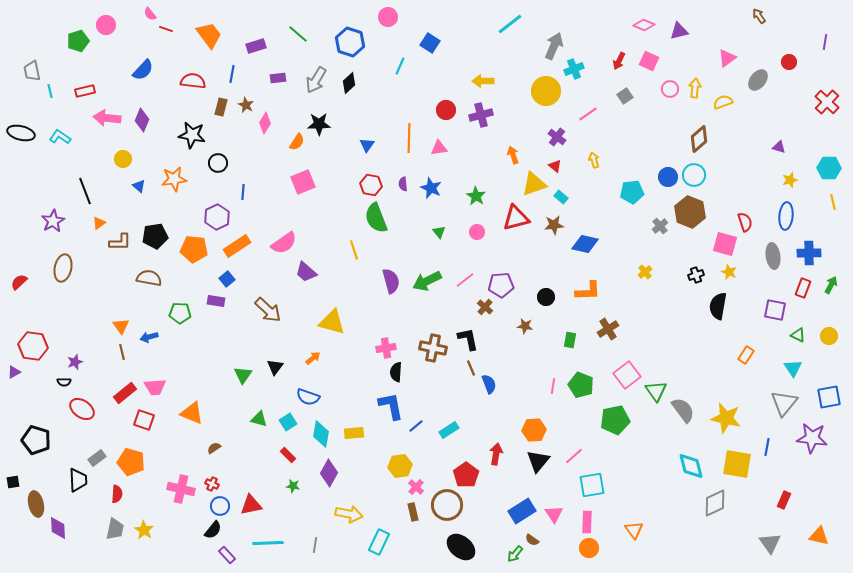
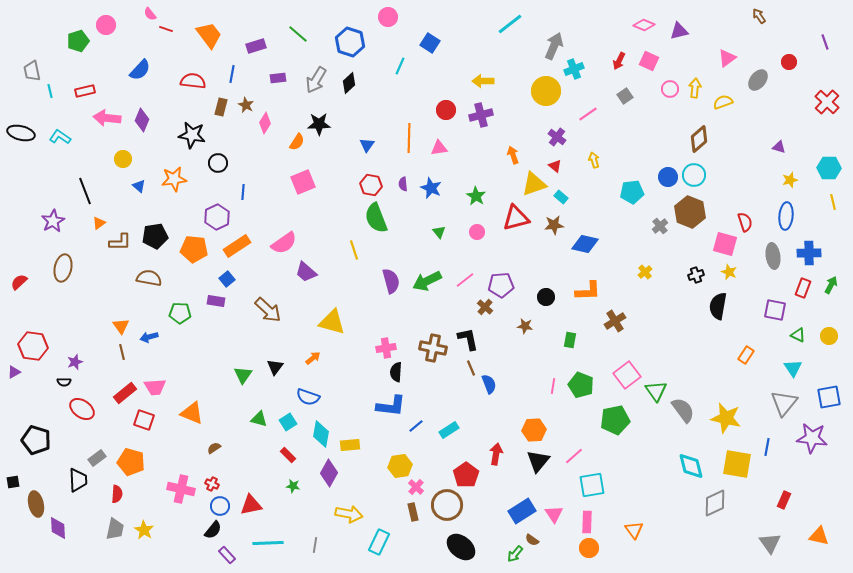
purple line at (825, 42): rotated 28 degrees counterclockwise
blue semicircle at (143, 70): moved 3 px left
brown cross at (608, 329): moved 7 px right, 8 px up
blue L-shape at (391, 406): rotated 108 degrees clockwise
yellow rectangle at (354, 433): moved 4 px left, 12 px down
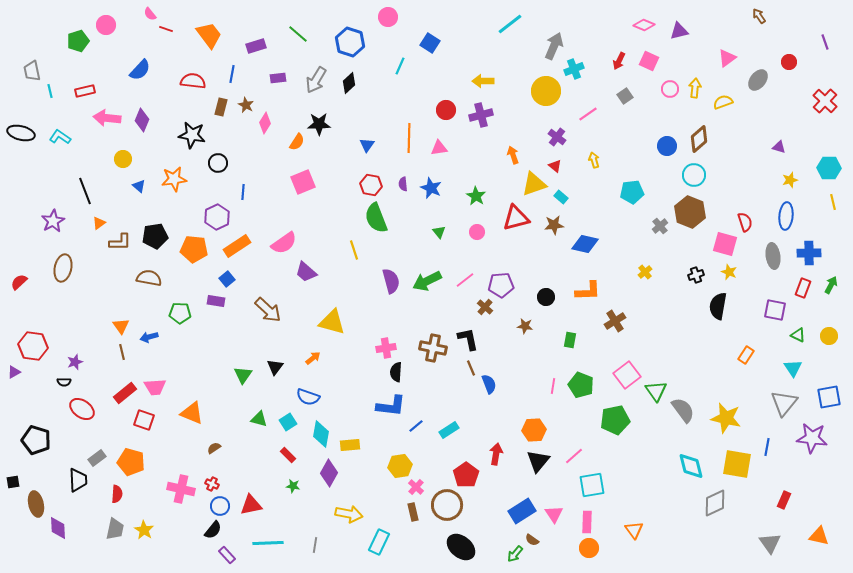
red cross at (827, 102): moved 2 px left, 1 px up
blue circle at (668, 177): moved 1 px left, 31 px up
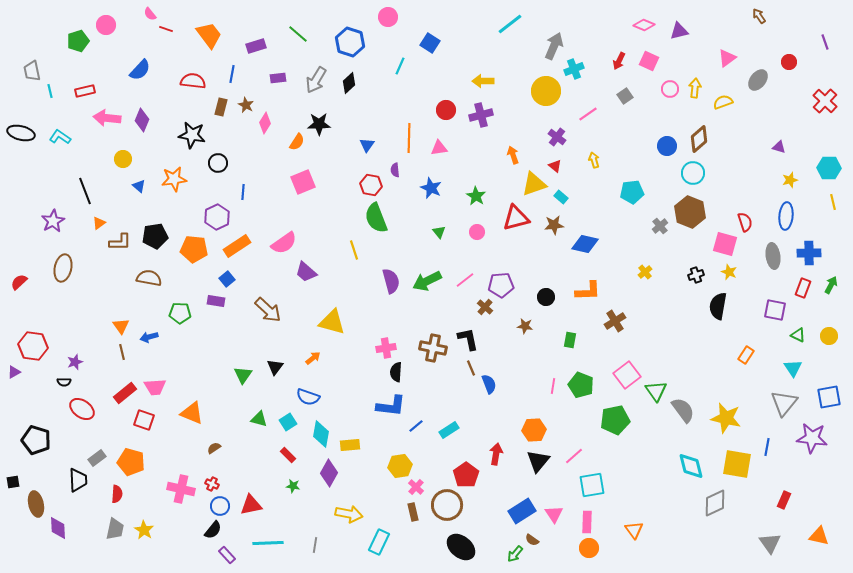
cyan circle at (694, 175): moved 1 px left, 2 px up
purple semicircle at (403, 184): moved 8 px left, 14 px up
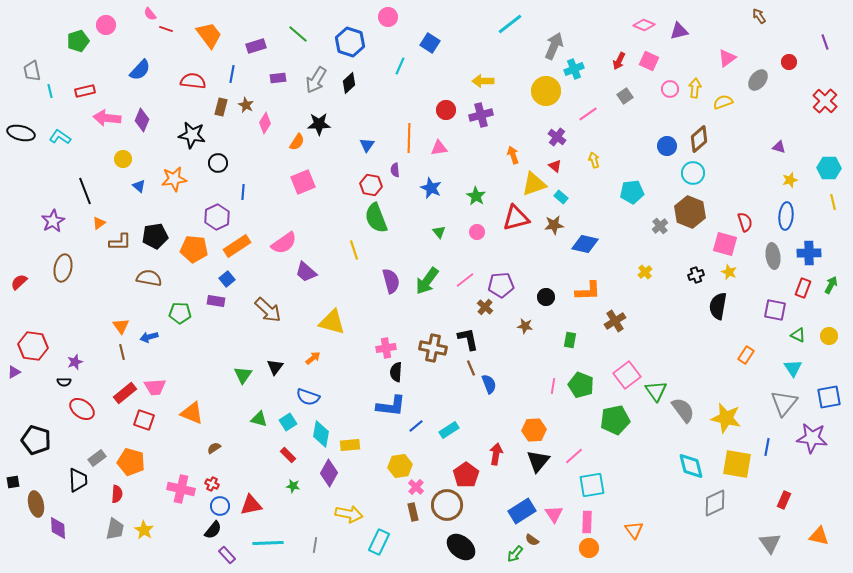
green arrow at (427, 281): rotated 28 degrees counterclockwise
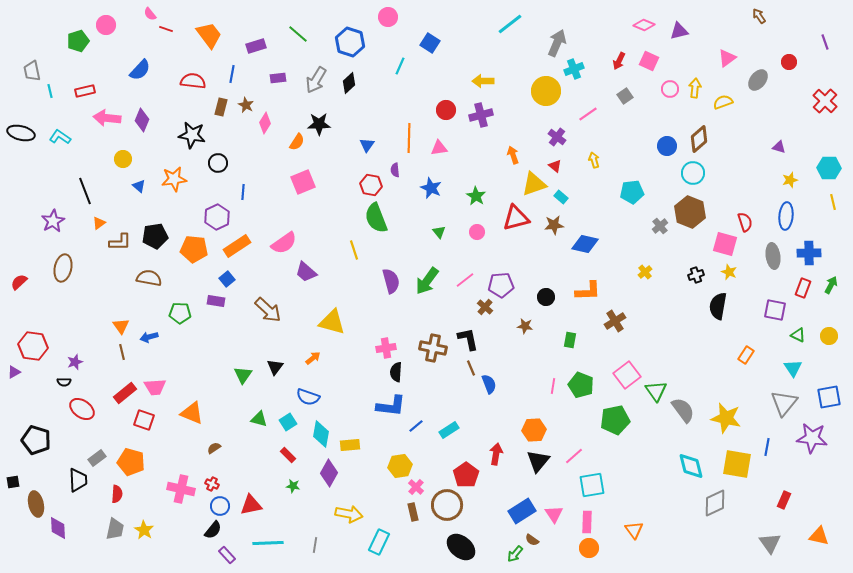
gray arrow at (554, 46): moved 3 px right, 3 px up
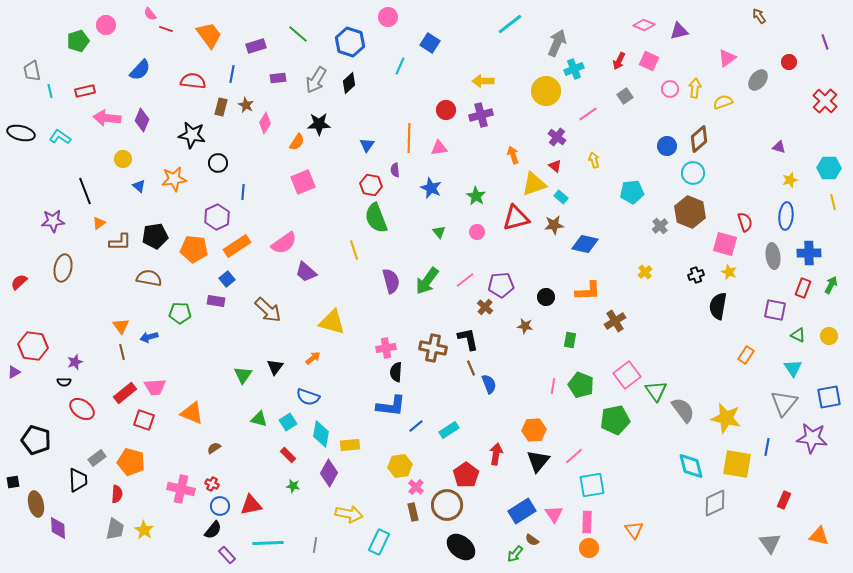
purple star at (53, 221): rotated 25 degrees clockwise
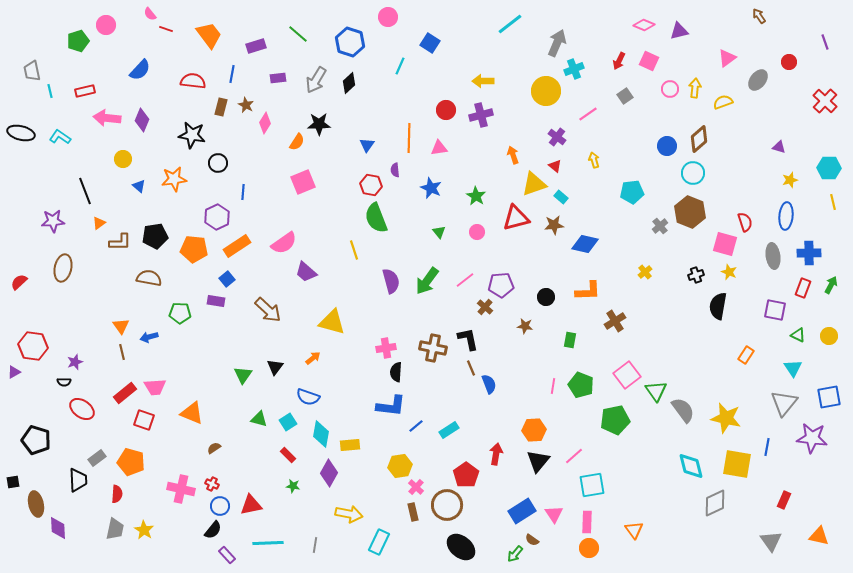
gray triangle at (770, 543): moved 1 px right, 2 px up
